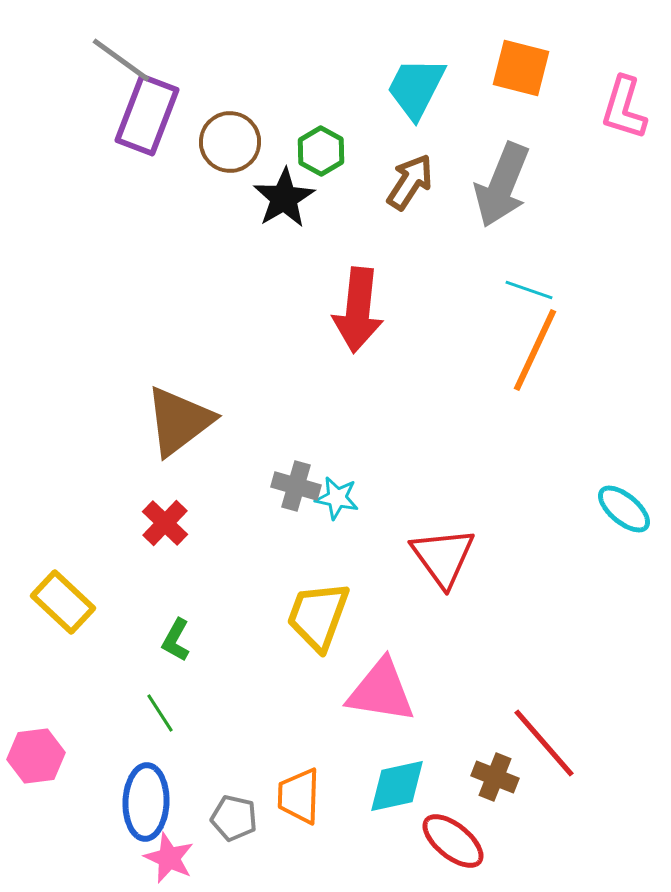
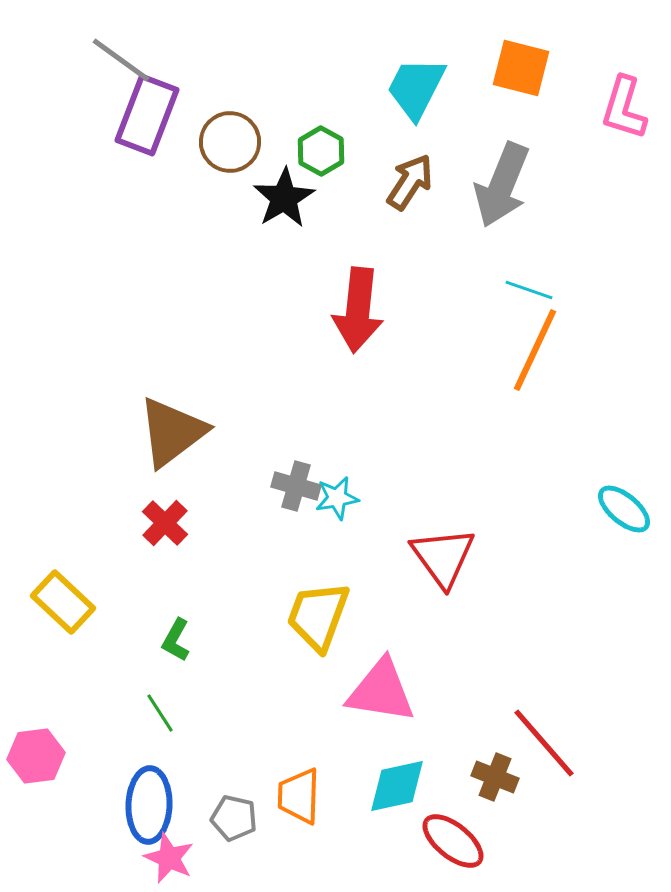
brown triangle: moved 7 px left, 11 px down
cyan star: rotated 21 degrees counterclockwise
blue ellipse: moved 3 px right, 3 px down
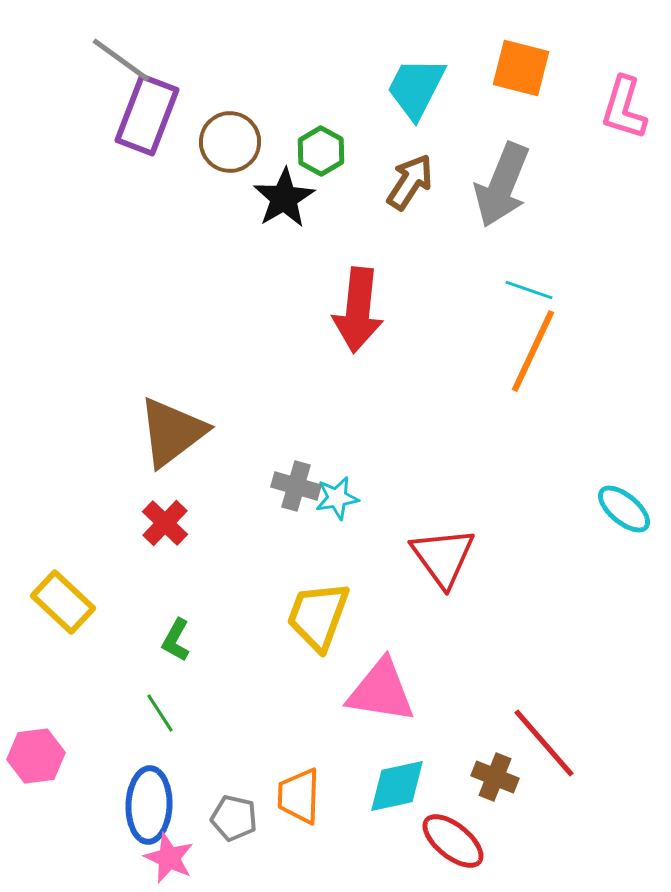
orange line: moved 2 px left, 1 px down
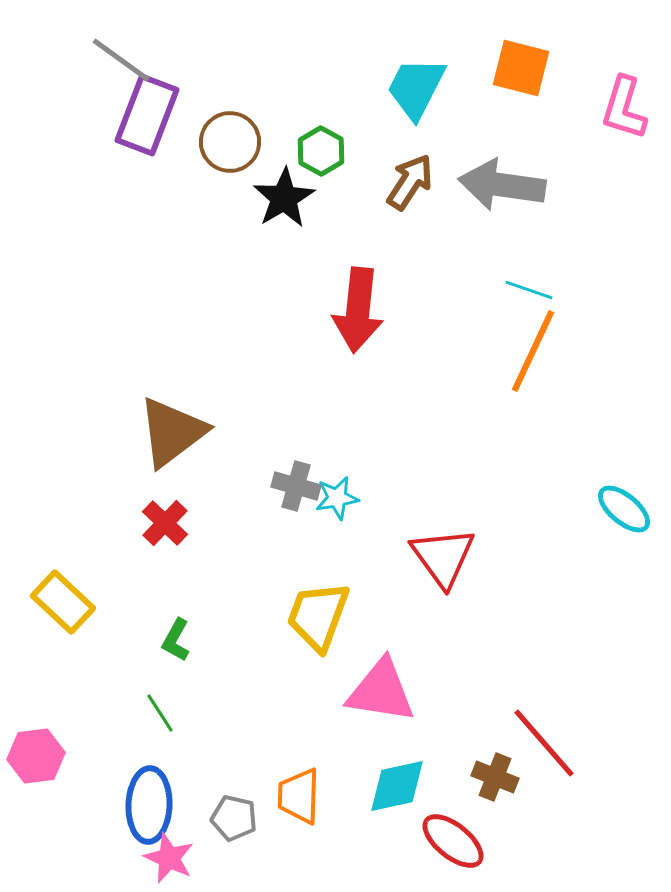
gray arrow: rotated 76 degrees clockwise
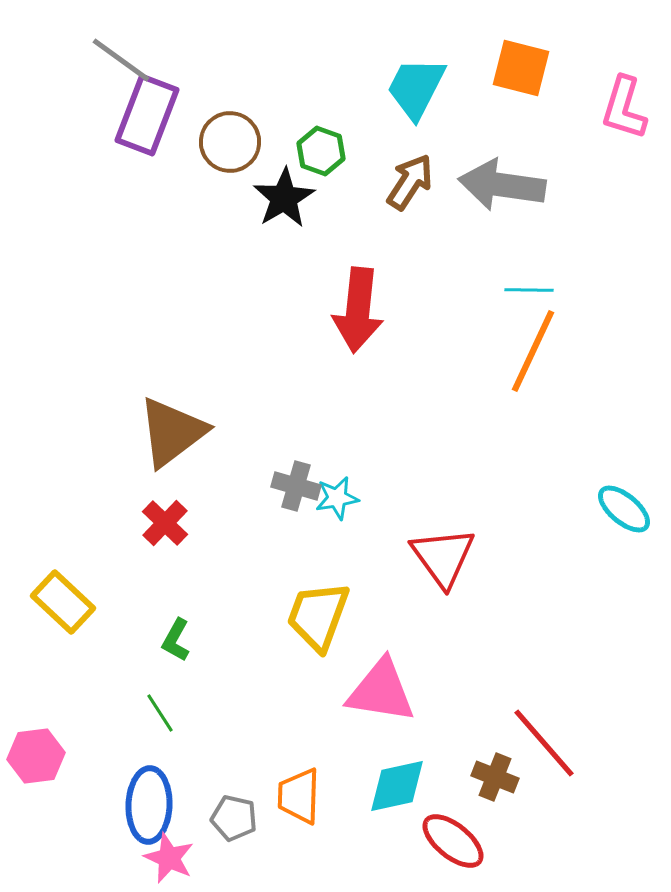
green hexagon: rotated 9 degrees counterclockwise
cyan line: rotated 18 degrees counterclockwise
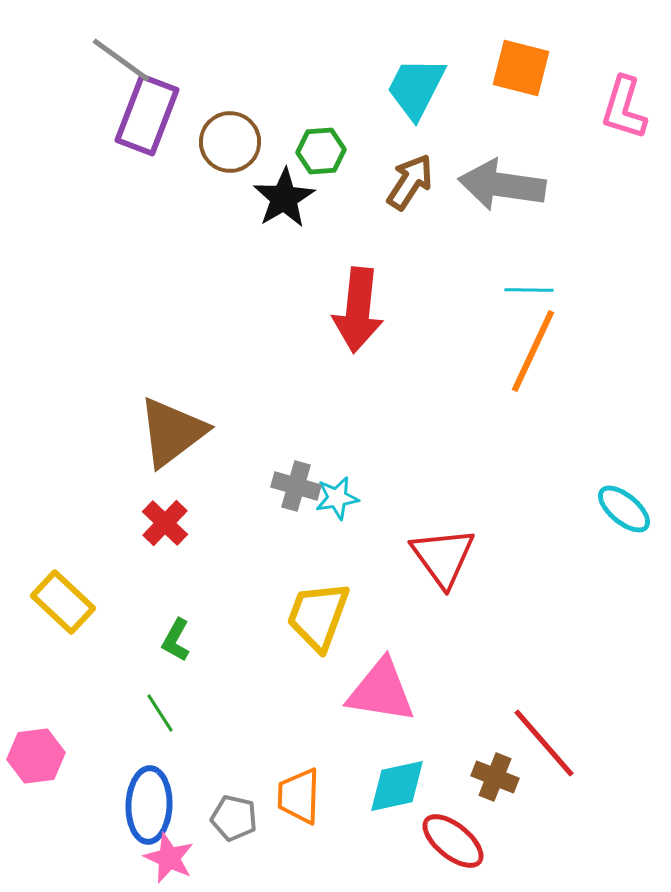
green hexagon: rotated 24 degrees counterclockwise
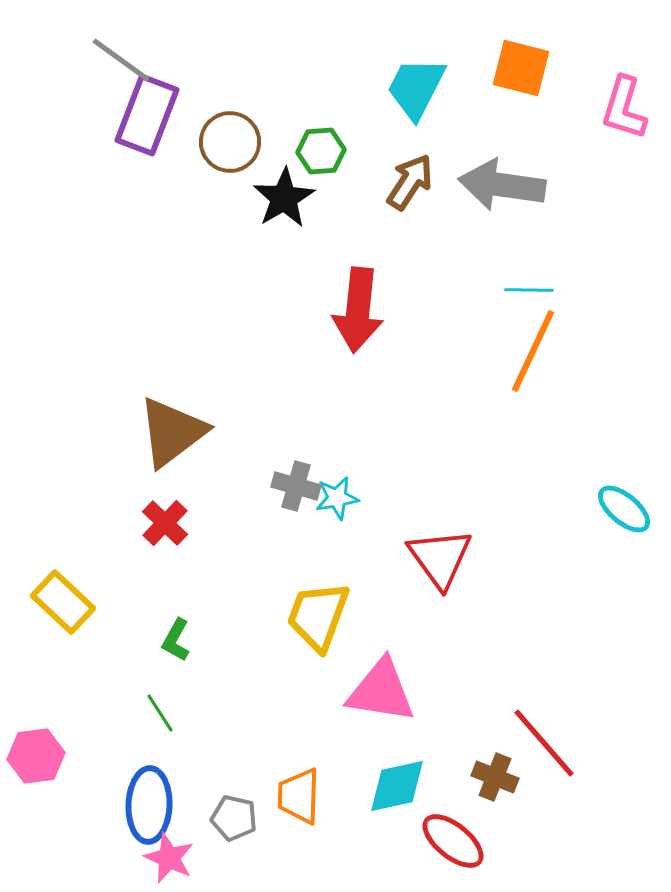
red triangle: moved 3 px left, 1 px down
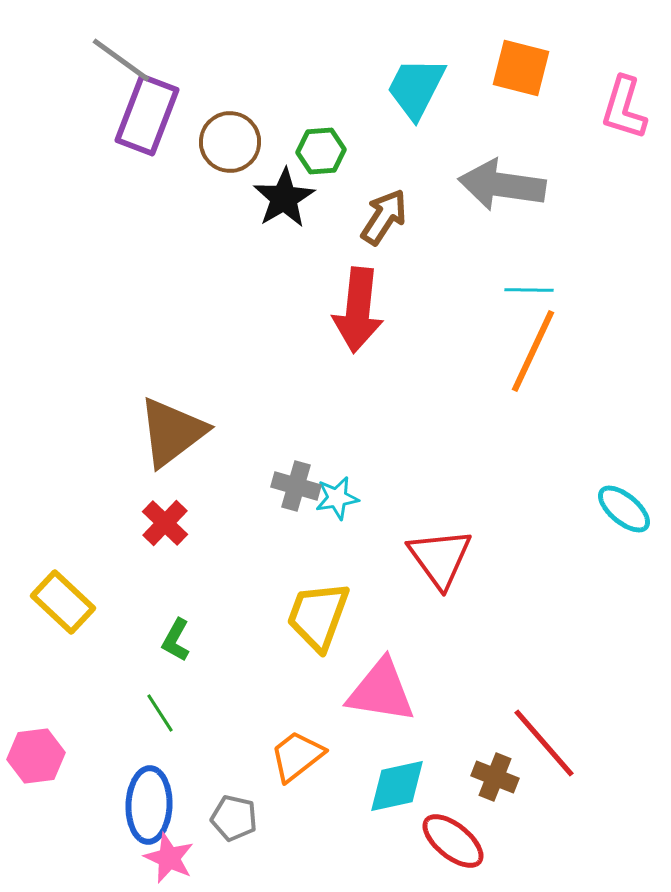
brown arrow: moved 26 px left, 35 px down
orange trapezoid: moved 2 px left, 40 px up; rotated 50 degrees clockwise
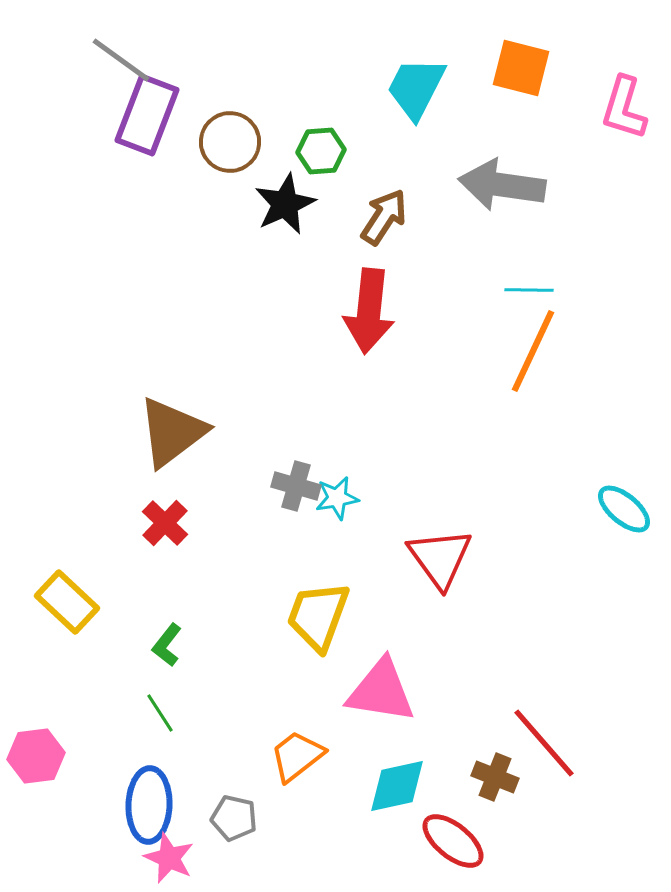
black star: moved 1 px right, 6 px down; rotated 6 degrees clockwise
red arrow: moved 11 px right, 1 px down
yellow rectangle: moved 4 px right
green L-shape: moved 9 px left, 5 px down; rotated 9 degrees clockwise
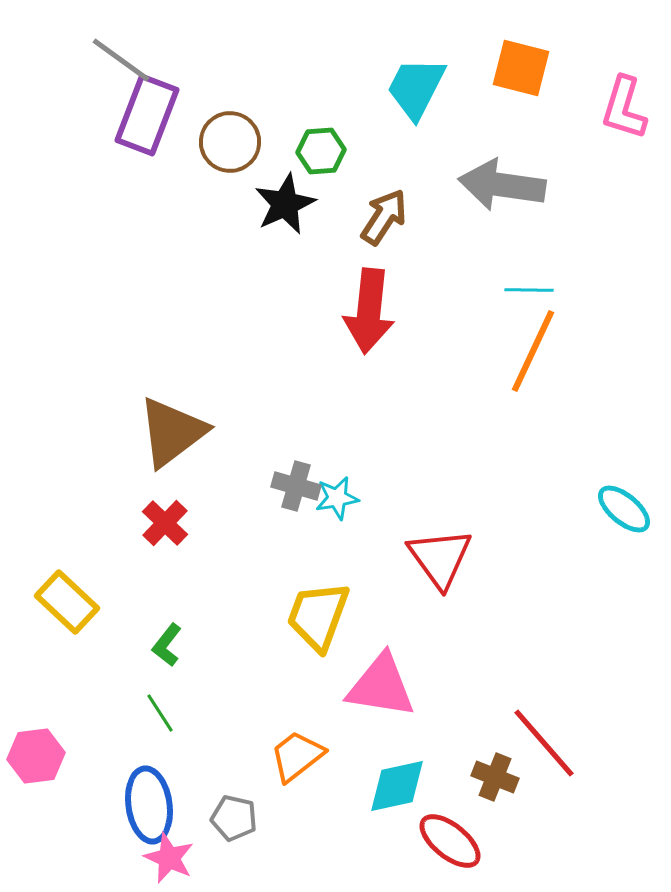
pink triangle: moved 5 px up
blue ellipse: rotated 10 degrees counterclockwise
red ellipse: moved 3 px left
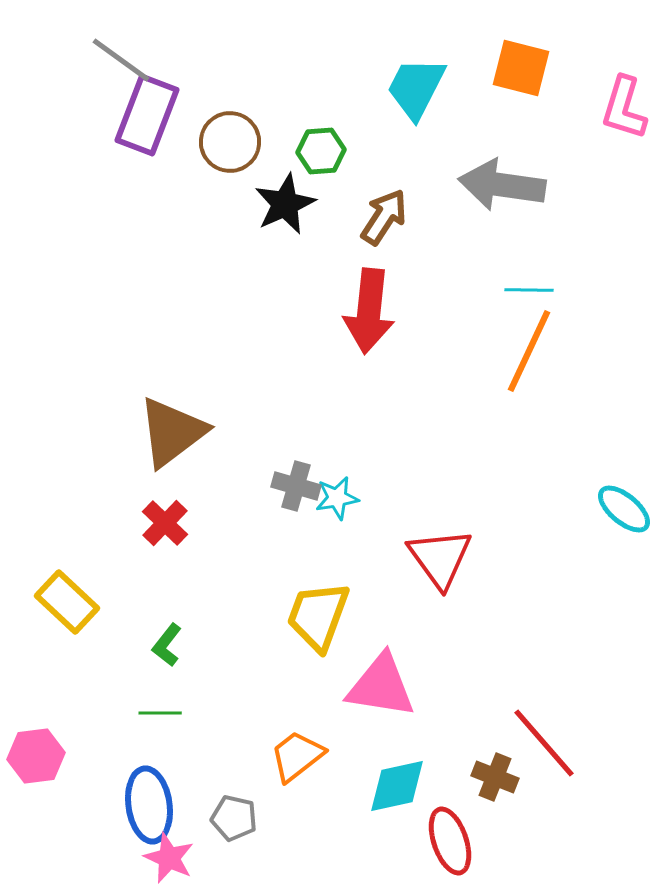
orange line: moved 4 px left
green line: rotated 57 degrees counterclockwise
red ellipse: rotated 32 degrees clockwise
